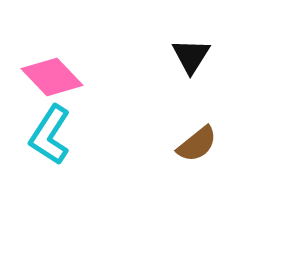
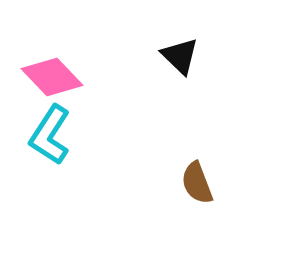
black triangle: moved 11 px left; rotated 18 degrees counterclockwise
brown semicircle: moved 39 px down; rotated 108 degrees clockwise
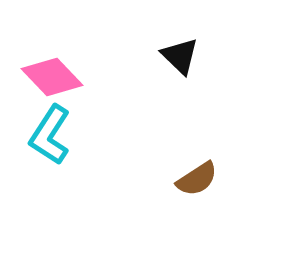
brown semicircle: moved 4 px up; rotated 102 degrees counterclockwise
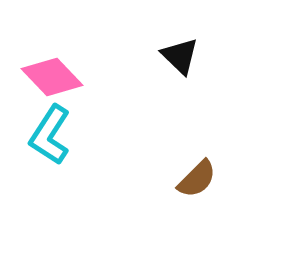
brown semicircle: rotated 12 degrees counterclockwise
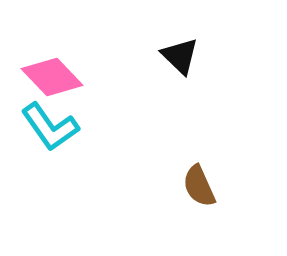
cyan L-shape: moved 8 px up; rotated 68 degrees counterclockwise
brown semicircle: moved 2 px right, 7 px down; rotated 111 degrees clockwise
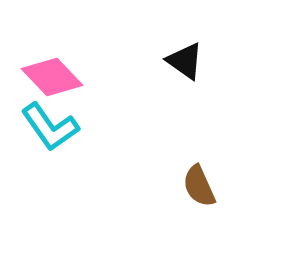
black triangle: moved 5 px right, 5 px down; rotated 9 degrees counterclockwise
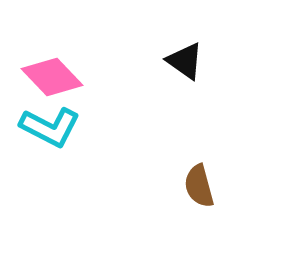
cyan L-shape: rotated 28 degrees counterclockwise
brown semicircle: rotated 9 degrees clockwise
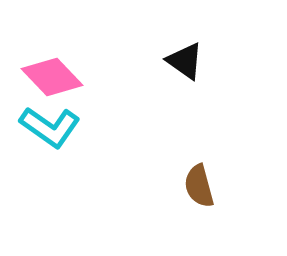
cyan L-shape: rotated 8 degrees clockwise
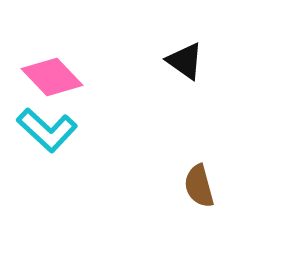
cyan L-shape: moved 3 px left, 3 px down; rotated 8 degrees clockwise
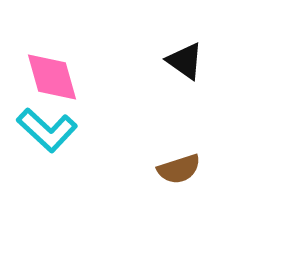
pink diamond: rotated 28 degrees clockwise
brown semicircle: moved 20 px left, 17 px up; rotated 93 degrees counterclockwise
